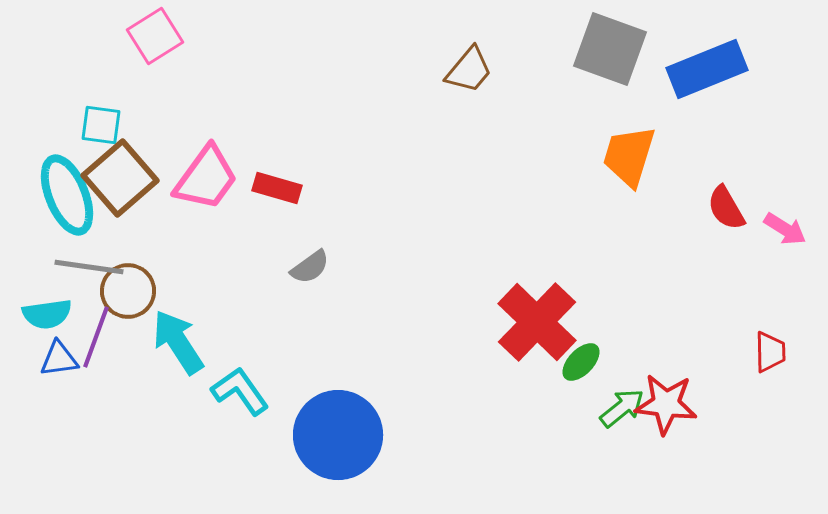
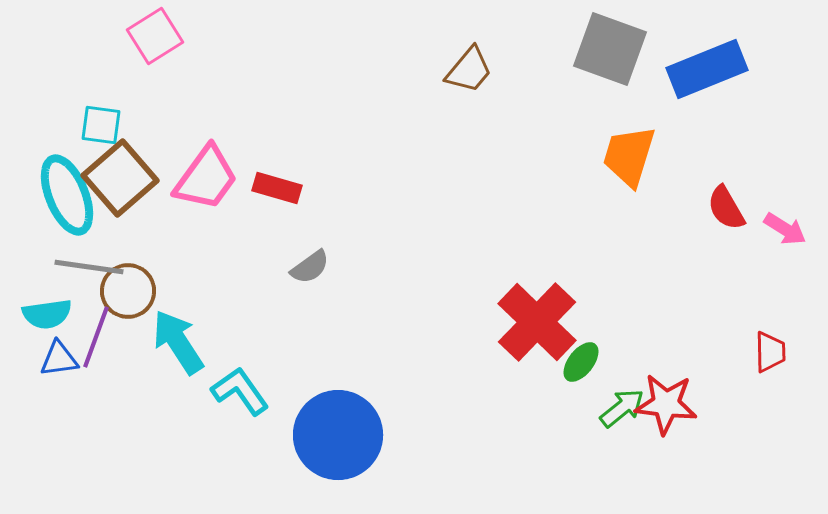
green ellipse: rotated 6 degrees counterclockwise
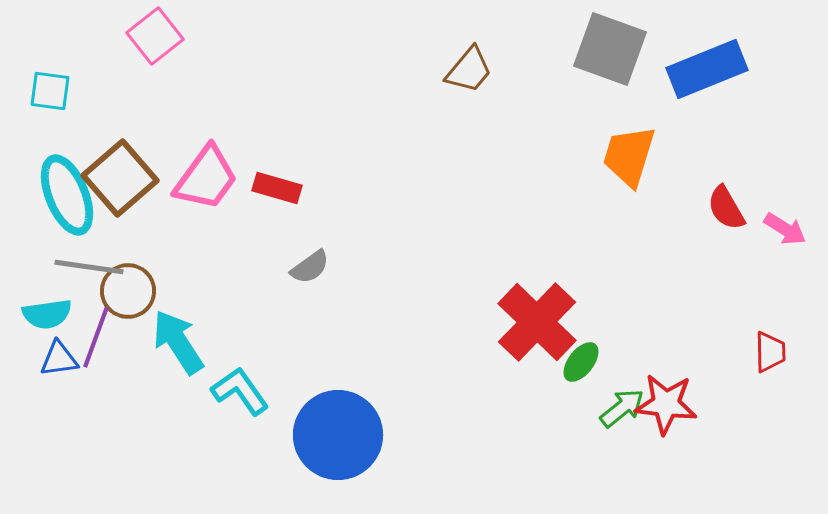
pink square: rotated 6 degrees counterclockwise
cyan square: moved 51 px left, 34 px up
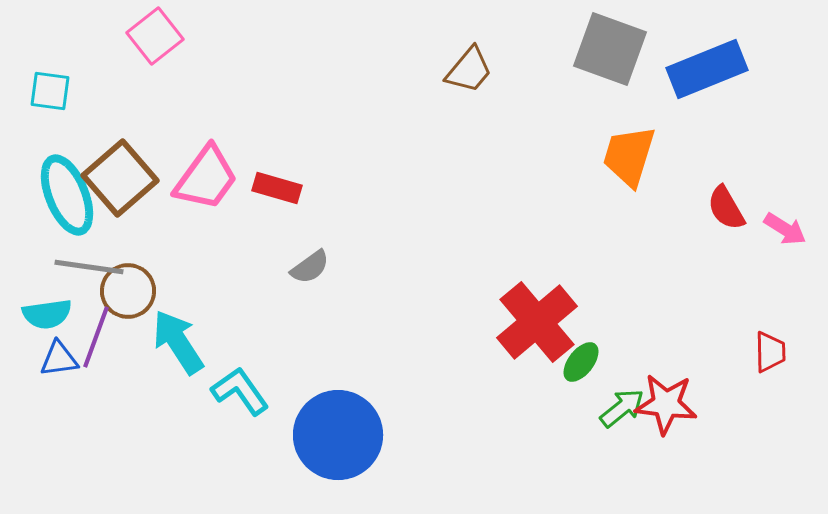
red cross: rotated 6 degrees clockwise
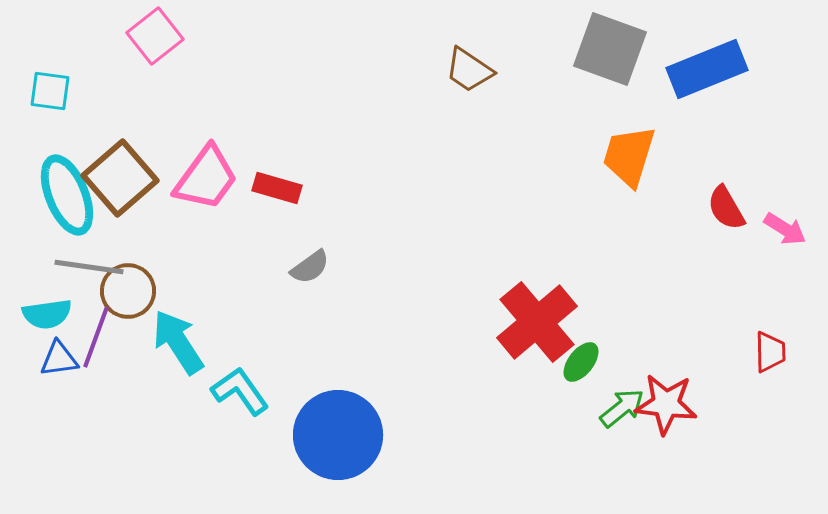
brown trapezoid: rotated 84 degrees clockwise
